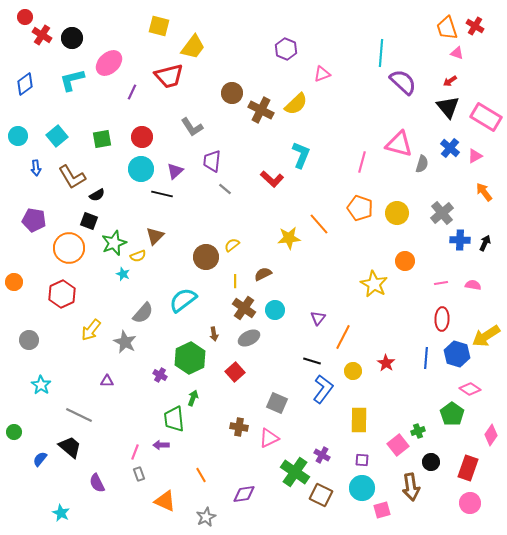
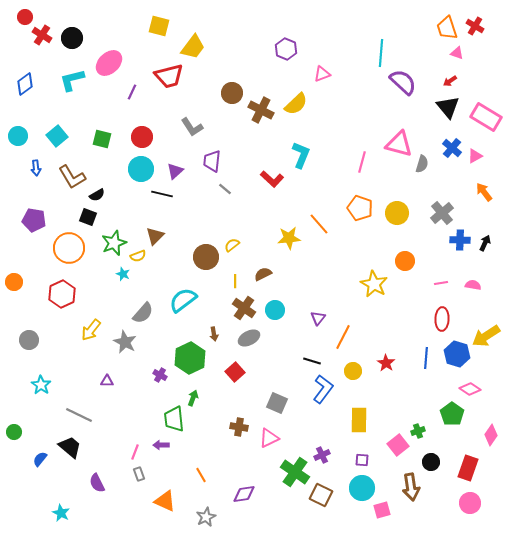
green square at (102, 139): rotated 24 degrees clockwise
blue cross at (450, 148): moved 2 px right
black square at (89, 221): moved 1 px left, 4 px up
purple cross at (322, 455): rotated 35 degrees clockwise
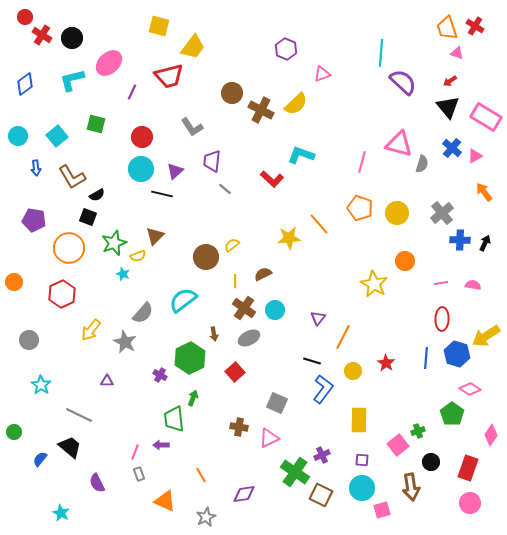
green square at (102, 139): moved 6 px left, 15 px up
cyan L-shape at (301, 155): rotated 92 degrees counterclockwise
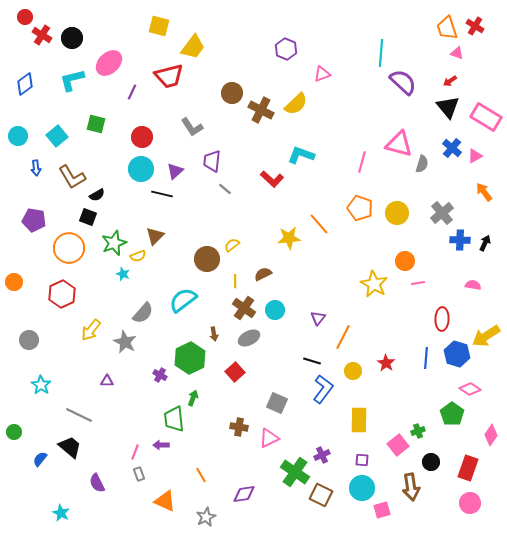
brown circle at (206, 257): moved 1 px right, 2 px down
pink line at (441, 283): moved 23 px left
